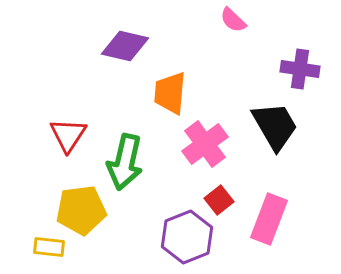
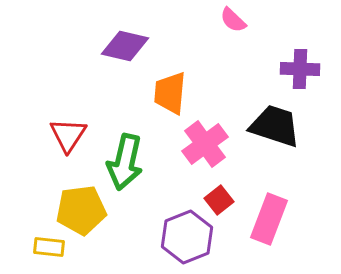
purple cross: rotated 6 degrees counterclockwise
black trapezoid: rotated 42 degrees counterclockwise
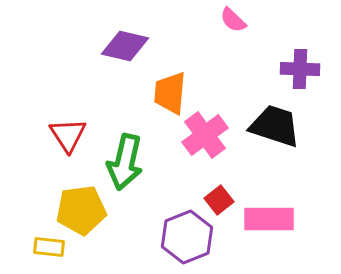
red triangle: rotated 6 degrees counterclockwise
pink cross: moved 9 px up
pink rectangle: rotated 69 degrees clockwise
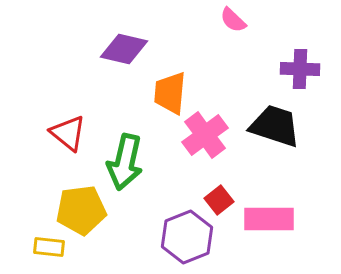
purple diamond: moved 1 px left, 3 px down
red triangle: moved 2 px up; rotated 18 degrees counterclockwise
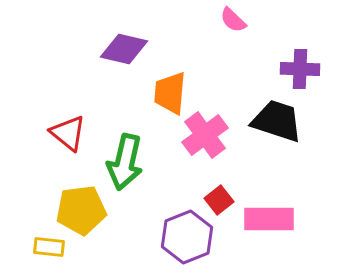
black trapezoid: moved 2 px right, 5 px up
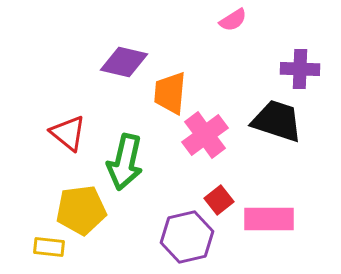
pink semicircle: rotated 76 degrees counterclockwise
purple diamond: moved 13 px down
purple hexagon: rotated 9 degrees clockwise
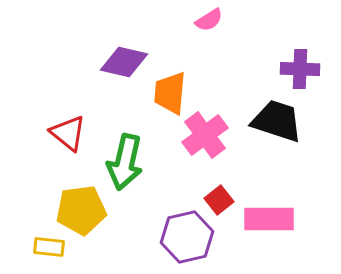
pink semicircle: moved 24 px left
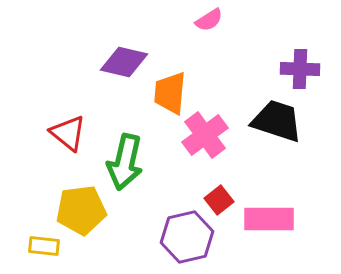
yellow rectangle: moved 5 px left, 1 px up
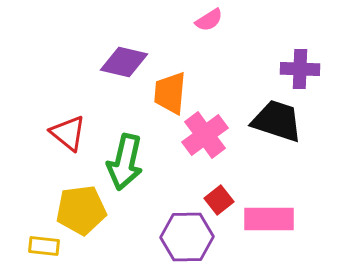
purple hexagon: rotated 12 degrees clockwise
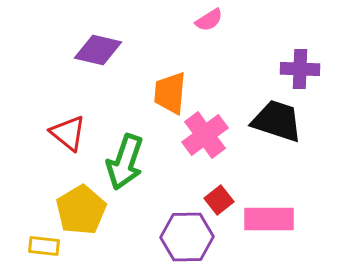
purple diamond: moved 26 px left, 12 px up
green arrow: rotated 6 degrees clockwise
yellow pentagon: rotated 24 degrees counterclockwise
